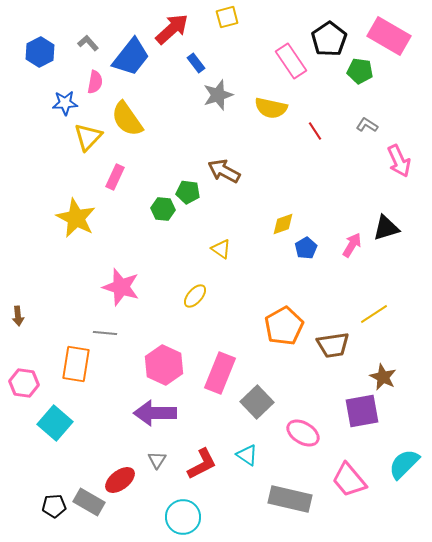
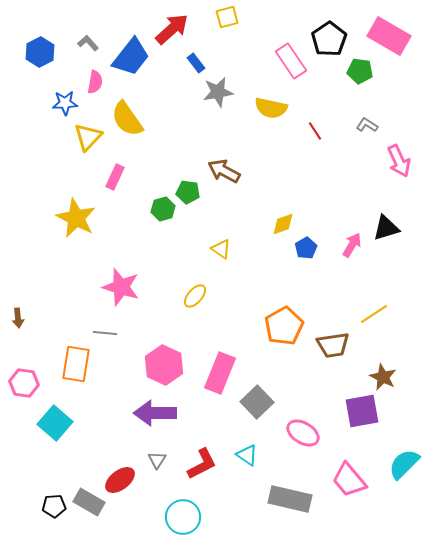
gray star at (218, 95): moved 3 px up; rotated 8 degrees clockwise
green hexagon at (163, 209): rotated 20 degrees counterclockwise
brown arrow at (18, 316): moved 2 px down
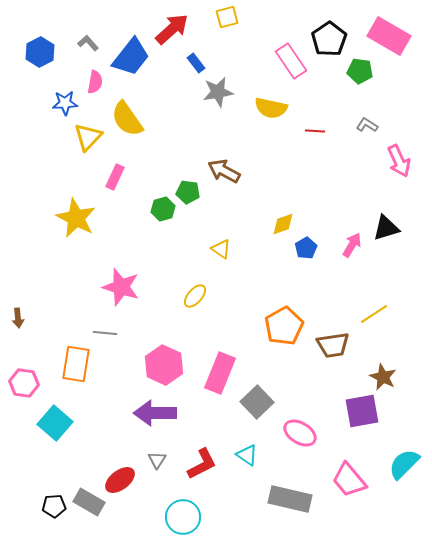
red line at (315, 131): rotated 54 degrees counterclockwise
pink ellipse at (303, 433): moved 3 px left
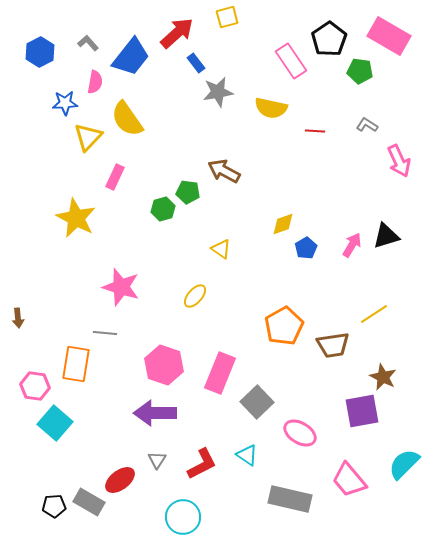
red arrow at (172, 29): moved 5 px right, 4 px down
black triangle at (386, 228): moved 8 px down
pink hexagon at (164, 365): rotated 6 degrees counterclockwise
pink hexagon at (24, 383): moved 11 px right, 3 px down
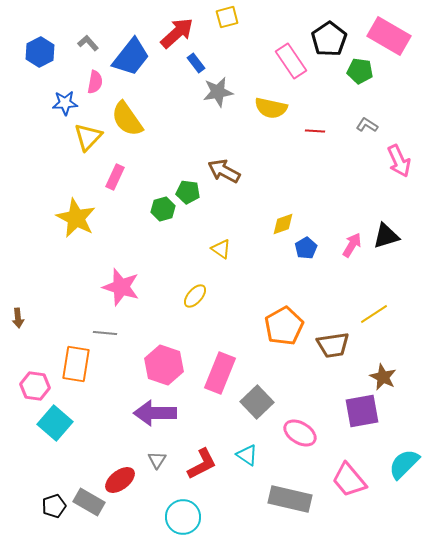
black pentagon at (54, 506): rotated 15 degrees counterclockwise
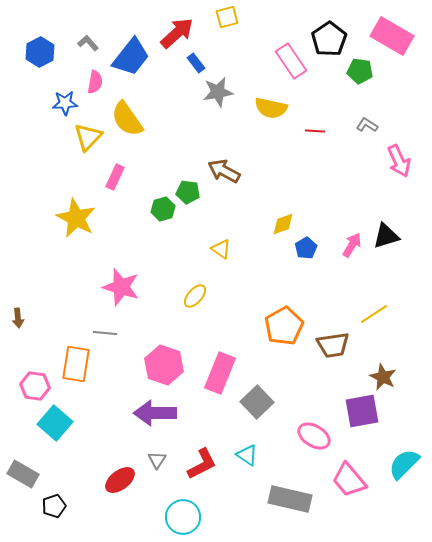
pink rectangle at (389, 36): moved 3 px right
pink ellipse at (300, 433): moved 14 px right, 3 px down
gray rectangle at (89, 502): moved 66 px left, 28 px up
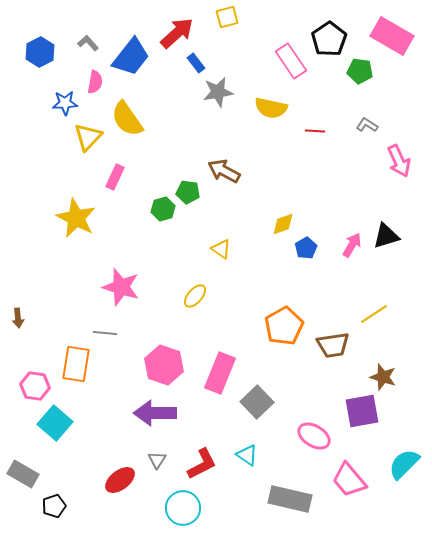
brown star at (383, 377): rotated 8 degrees counterclockwise
cyan circle at (183, 517): moved 9 px up
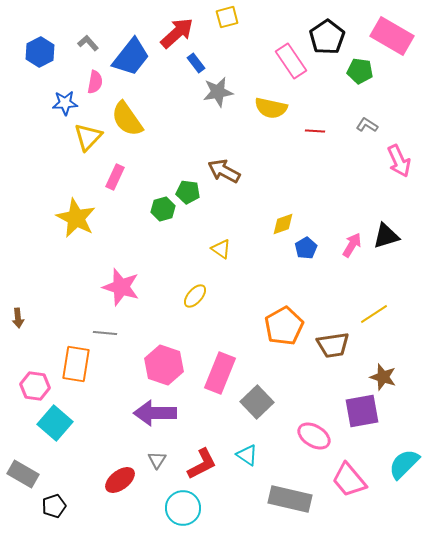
black pentagon at (329, 39): moved 2 px left, 2 px up
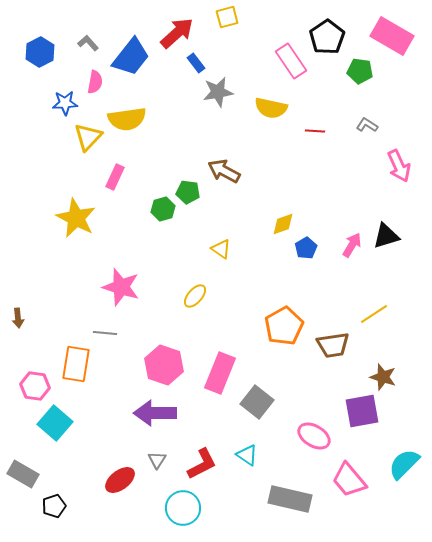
yellow semicircle at (127, 119): rotated 63 degrees counterclockwise
pink arrow at (399, 161): moved 5 px down
gray square at (257, 402): rotated 8 degrees counterclockwise
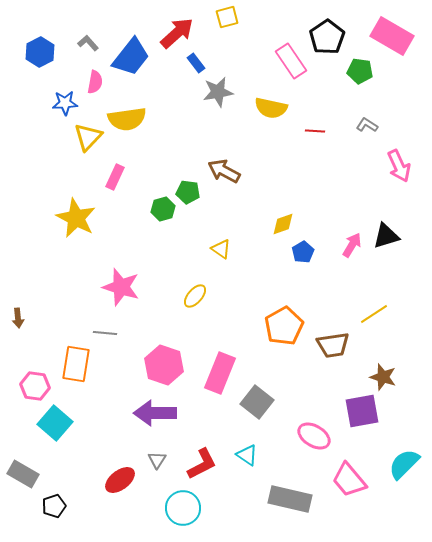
blue pentagon at (306, 248): moved 3 px left, 4 px down
